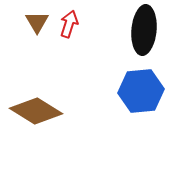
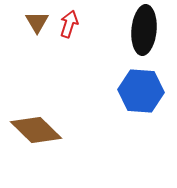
blue hexagon: rotated 9 degrees clockwise
brown diamond: moved 19 px down; rotated 12 degrees clockwise
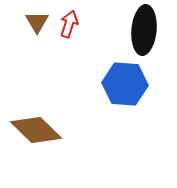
blue hexagon: moved 16 px left, 7 px up
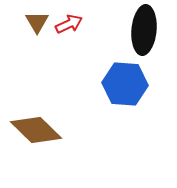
red arrow: rotated 48 degrees clockwise
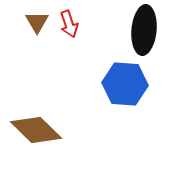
red arrow: rotated 96 degrees clockwise
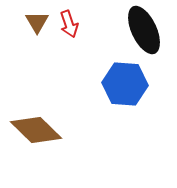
black ellipse: rotated 30 degrees counterclockwise
